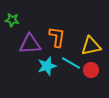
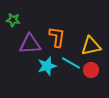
green star: moved 1 px right
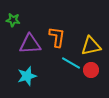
cyan star: moved 20 px left, 10 px down
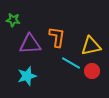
red circle: moved 1 px right, 1 px down
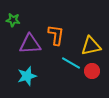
orange L-shape: moved 1 px left, 2 px up
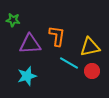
orange L-shape: moved 1 px right, 1 px down
yellow triangle: moved 1 px left, 1 px down
cyan line: moved 2 px left
